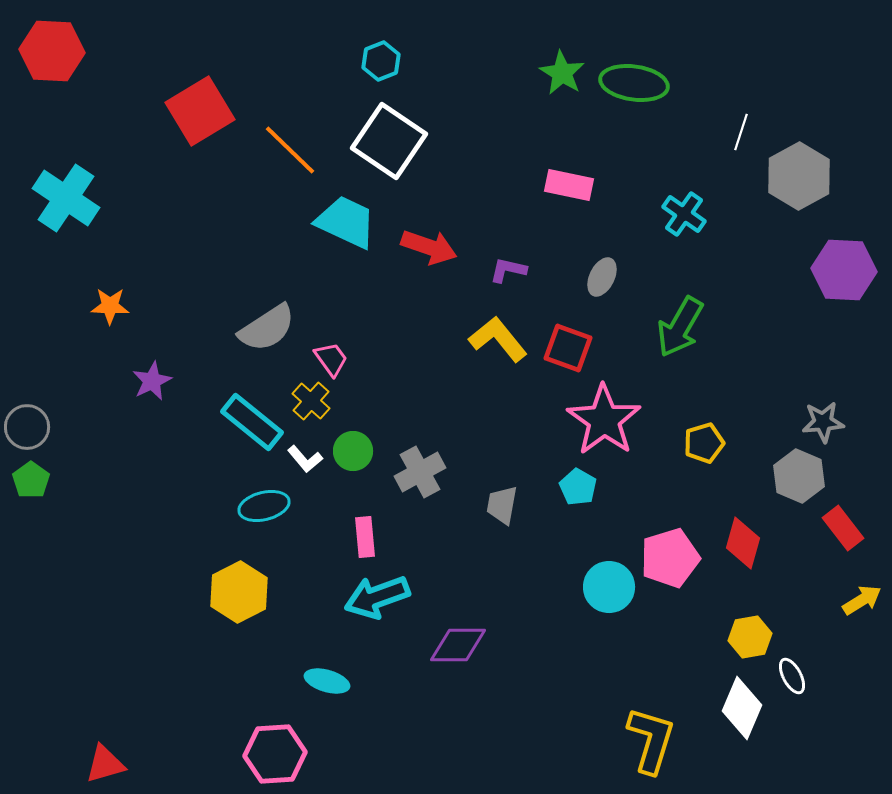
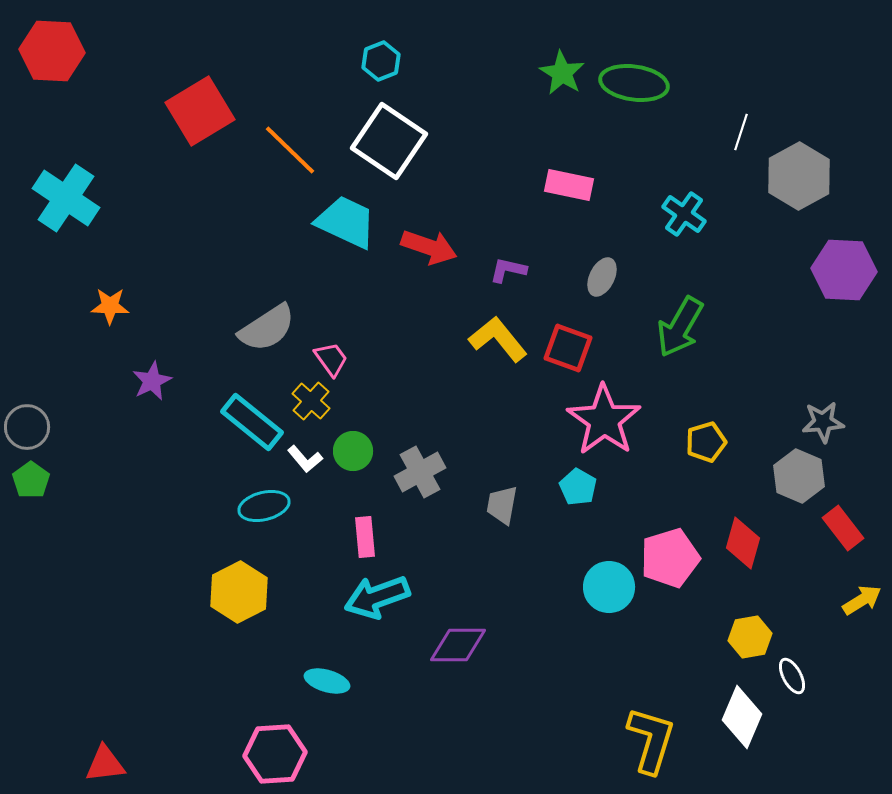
yellow pentagon at (704, 443): moved 2 px right, 1 px up
white diamond at (742, 708): moved 9 px down
red triangle at (105, 764): rotated 9 degrees clockwise
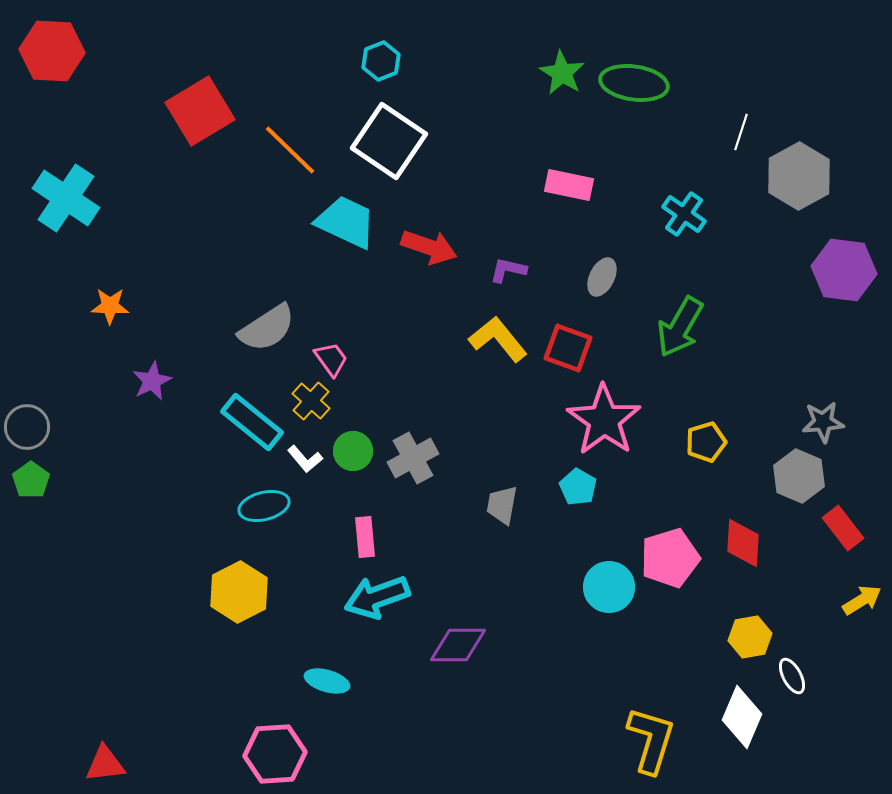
purple hexagon at (844, 270): rotated 4 degrees clockwise
gray cross at (420, 472): moved 7 px left, 14 px up
red diamond at (743, 543): rotated 12 degrees counterclockwise
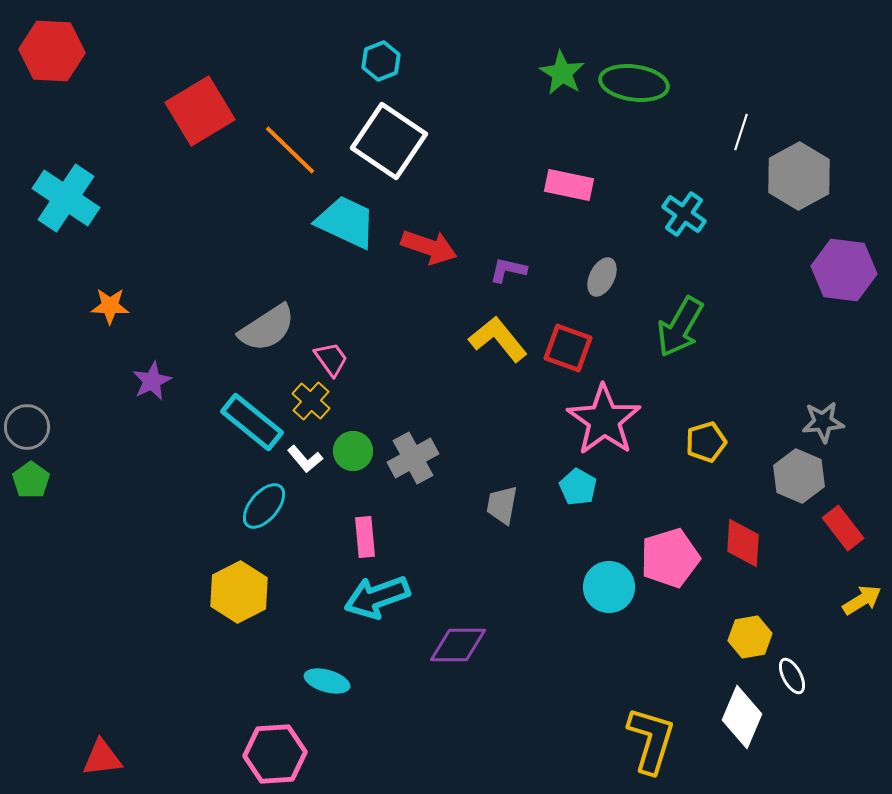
cyan ellipse at (264, 506): rotated 36 degrees counterclockwise
red triangle at (105, 764): moved 3 px left, 6 px up
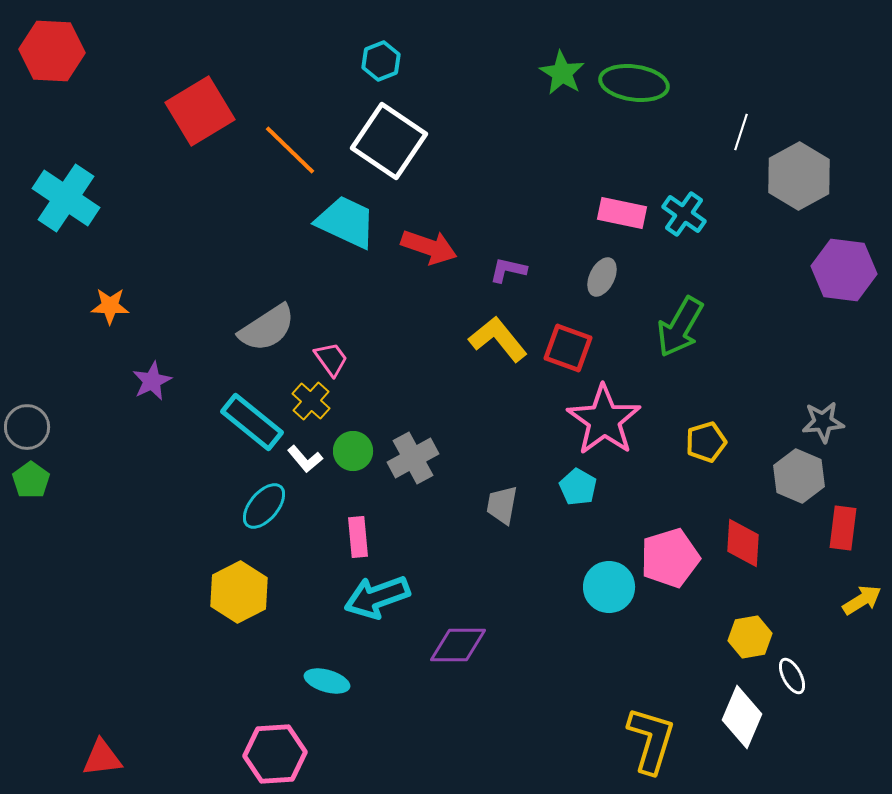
pink rectangle at (569, 185): moved 53 px right, 28 px down
red rectangle at (843, 528): rotated 45 degrees clockwise
pink rectangle at (365, 537): moved 7 px left
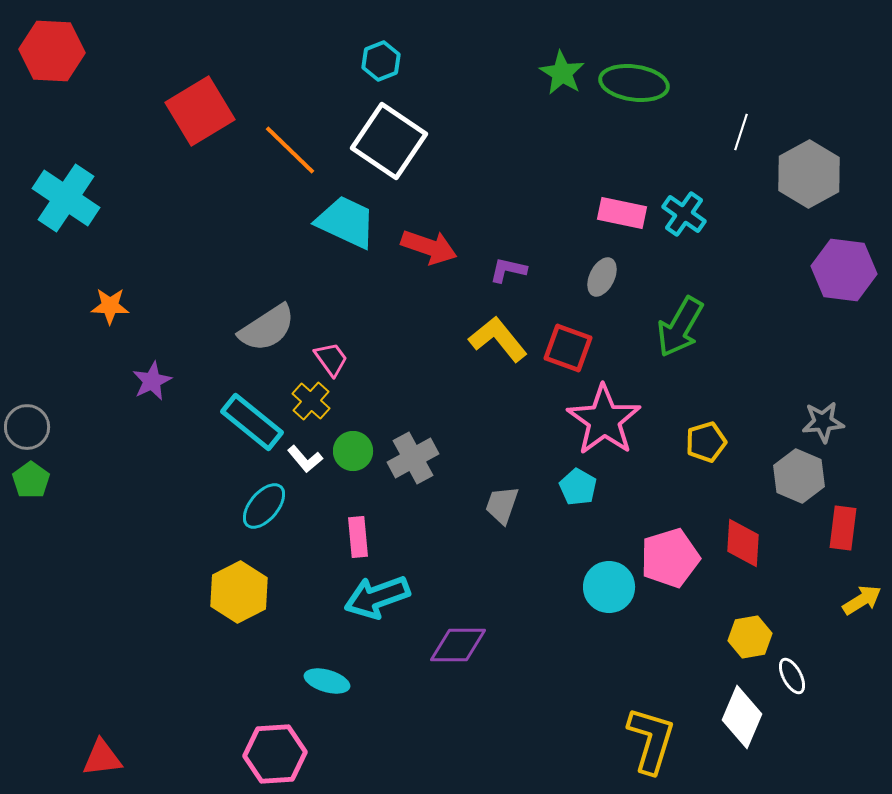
gray hexagon at (799, 176): moved 10 px right, 2 px up
gray trapezoid at (502, 505): rotated 9 degrees clockwise
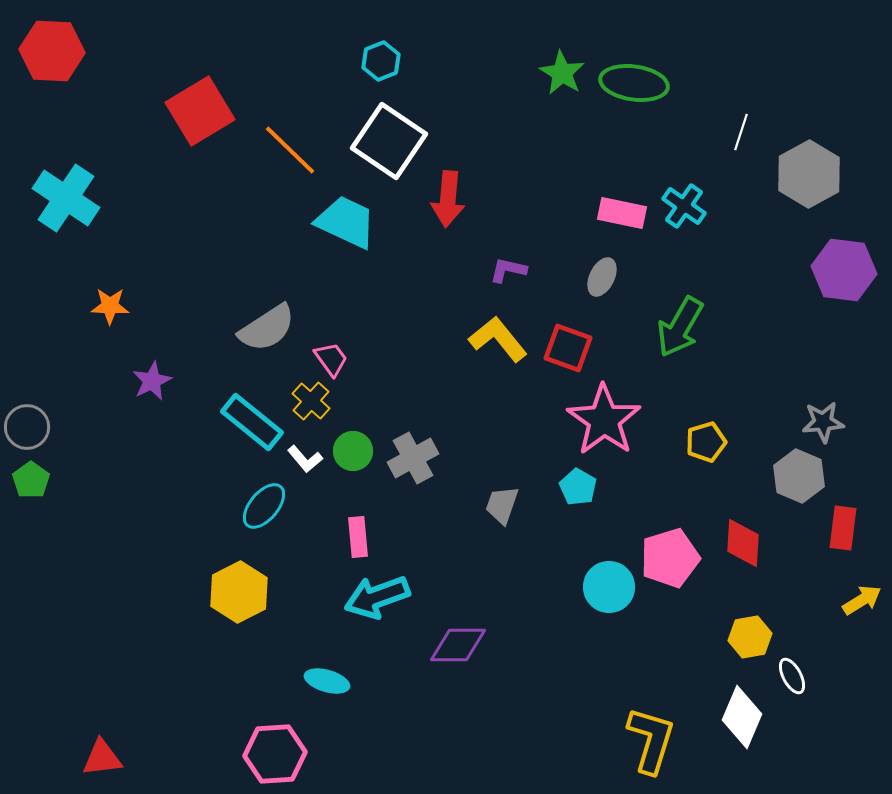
cyan cross at (684, 214): moved 8 px up
red arrow at (429, 247): moved 19 px right, 48 px up; rotated 76 degrees clockwise
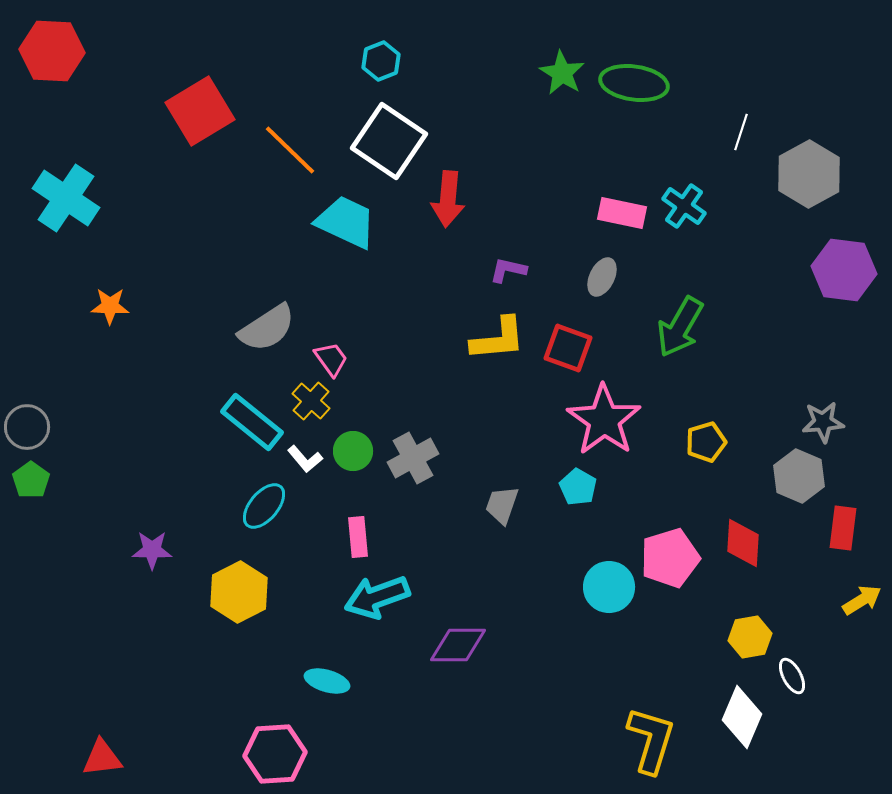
yellow L-shape at (498, 339): rotated 124 degrees clockwise
purple star at (152, 381): moved 169 px down; rotated 27 degrees clockwise
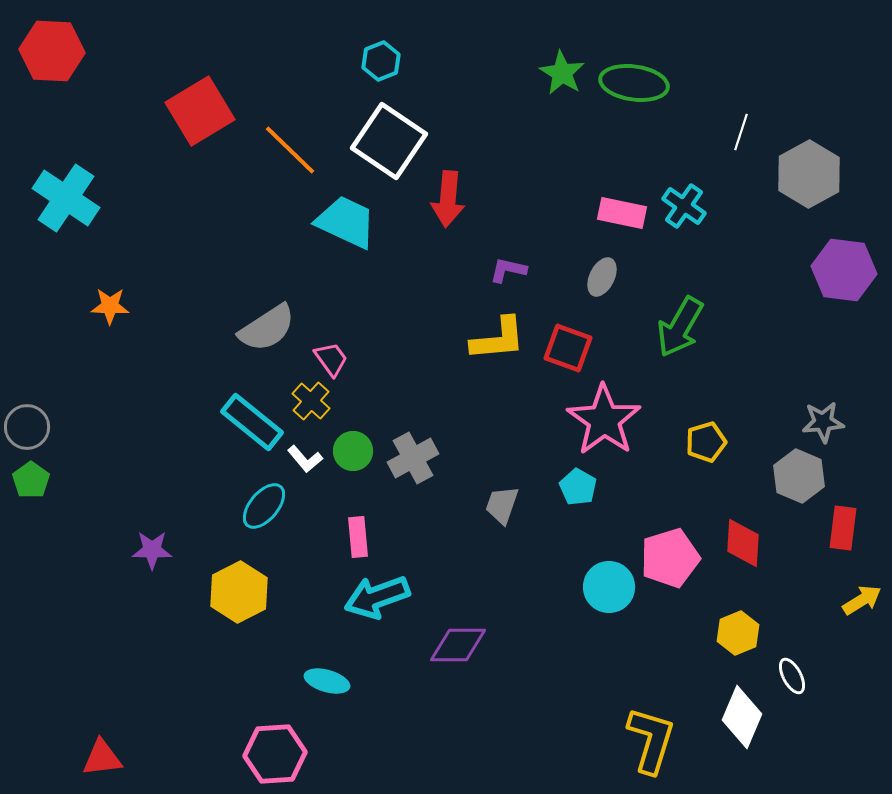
yellow hexagon at (750, 637): moved 12 px left, 4 px up; rotated 12 degrees counterclockwise
